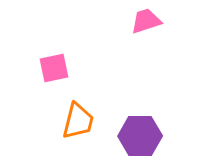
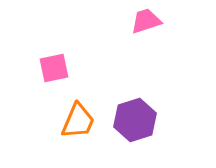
orange trapezoid: rotated 9 degrees clockwise
purple hexagon: moved 5 px left, 16 px up; rotated 18 degrees counterclockwise
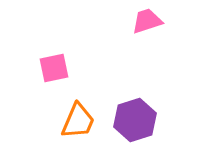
pink trapezoid: moved 1 px right
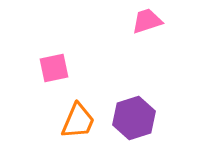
purple hexagon: moved 1 px left, 2 px up
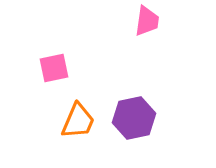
pink trapezoid: rotated 116 degrees clockwise
purple hexagon: rotated 6 degrees clockwise
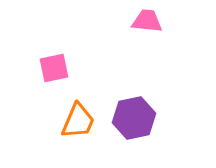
pink trapezoid: rotated 92 degrees counterclockwise
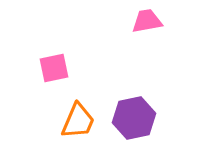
pink trapezoid: rotated 16 degrees counterclockwise
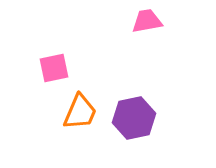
orange trapezoid: moved 2 px right, 9 px up
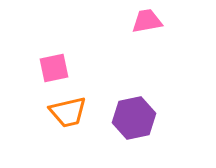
orange trapezoid: moved 12 px left; rotated 54 degrees clockwise
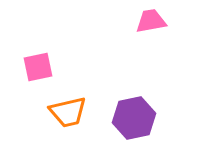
pink trapezoid: moved 4 px right
pink square: moved 16 px left, 1 px up
